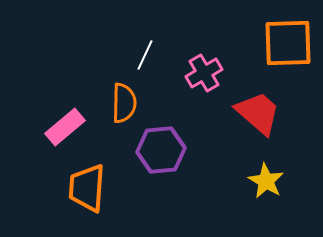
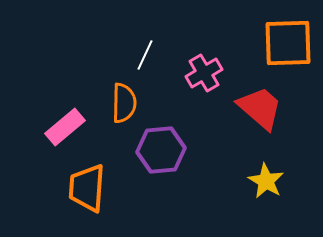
red trapezoid: moved 2 px right, 5 px up
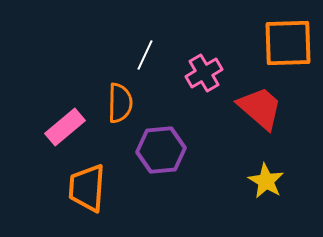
orange semicircle: moved 4 px left
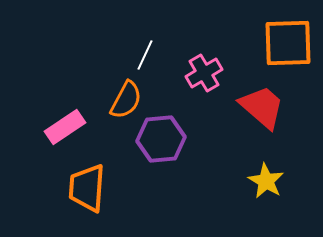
orange semicircle: moved 6 px right, 3 px up; rotated 27 degrees clockwise
red trapezoid: moved 2 px right, 1 px up
pink rectangle: rotated 6 degrees clockwise
purple hexagon: moved 11 px up
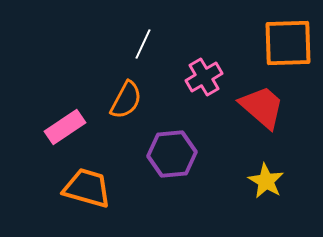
white line: moved 2 px left, 11 px up
pink cross: moved 4 px down
purple hexagon: moved 11 px right, 15 px down
orange trapezoid: rotated 102 degrees clockwise
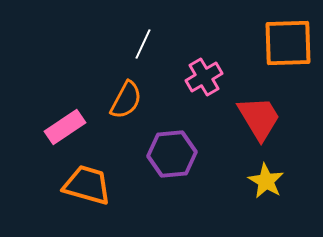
red trapezoid: moved 3 px left, 11 px down; rotated 18 degrees clockwise
orange trapezoid: moved 3 px up
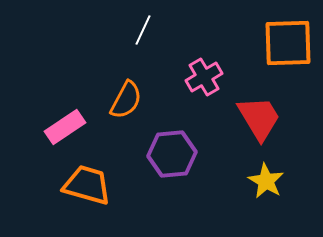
white line: moved 14 px up
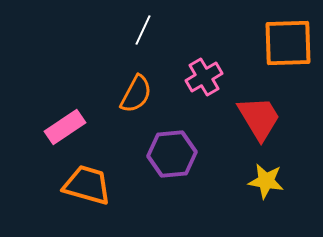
orange semicircle: moved 10 px right, 6 px up
yellow star: rotated 21 degrees counterclockwise
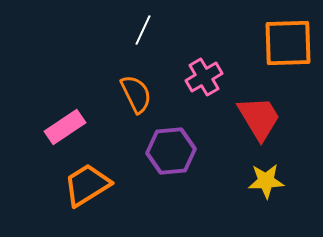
orange semicircle: rotated 54 degrees counterclockwise
purple hexagon: moved 1 px left, 3 px up
yellow star: rotated 12 degrees counterclockwise
orange trapezoid: rotated 48 degrees counterclockwise
